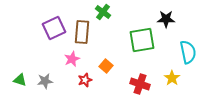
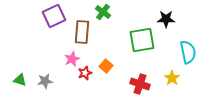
purple square: moved 12 px up
red star: moved 7 px up
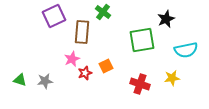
black star: rotated 24 degrees counterclockwise
cyan semicircle: moved 2 px left, 2 px up; rotated 90 degrees clockwise
orange square: rotated 24 degrees clockwise
yellow star: rotated 28 degrees clockwise
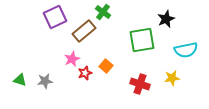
purple square: moved 1 px right, 1 px down
brown rectangle: moved 2 px right, 1 px up; rotated 45 degrees clockwise
orange square: rotated 24 degrees counterclockwise
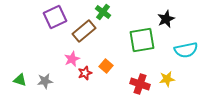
yellow star: moved 5 px left, 1 px down
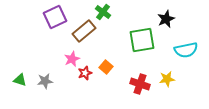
orange square: moved 1 px down
